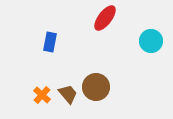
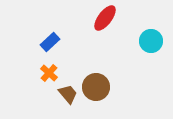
blue rectangle: rotated 36 degrees clockwise
orange cross: moved 7 px right, 22 px up
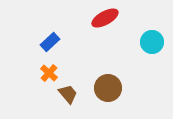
red ellipse: rotated 24 degrees clockwise
cyan circle: moved 1 px right, 1 px down
brown circle: moved 12 px right, 1 px down
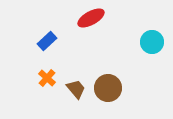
red ellipse: moved 14 px left
blue rectangle: moved 3 px left, 1 px up
orange cross: moved 2 px left, 5 px down
brown trapezoid: moved 8 px right, 5 px up
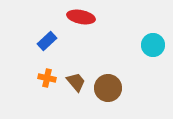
red ellipse: moved 10 px left, 1 px up; rotated 40 degrees clockwise
cyan circle: moved 1 px right, 3 px down
orange cross: rotated 30 degrees counterclockwise
brown trapezoid: moved 7 px up
